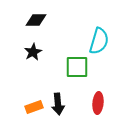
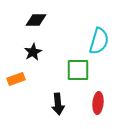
green square: moved 1 px right, 3 px down
orange rectangle: moved 18 px left, 28 px up
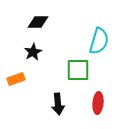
black diamond: moved 2 px right, 2 px down
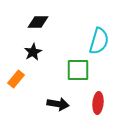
orange rectangle: rotated 30 degrees counterclockwise
black arrow: rotated 75 degrees counterclockwise
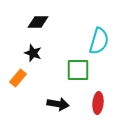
black star: moved 1 px down; rotated 24 degrees counterclockwise
orange rectangle: moved 2 px right, 1 px up
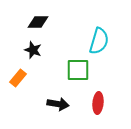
black star: moved 3 px up
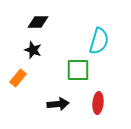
black arrow: rotated 15 degrees counterclockwise
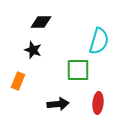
black diamond: moved 3 px right
orange rectangle: moved 3 px down; rotated 18 degrees counterclockwise
